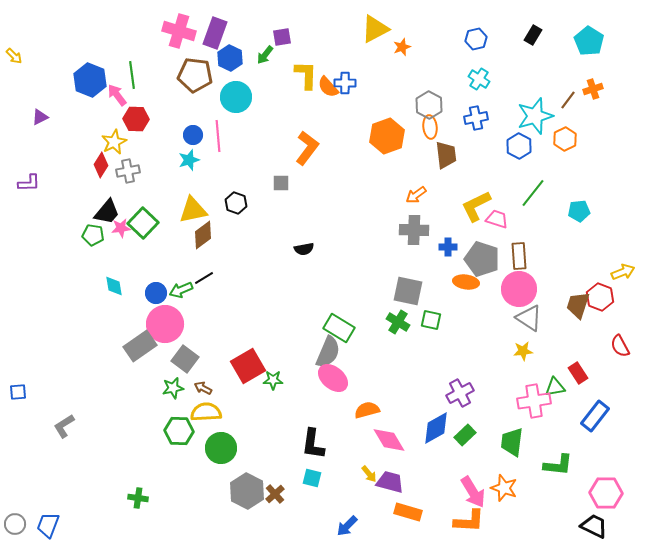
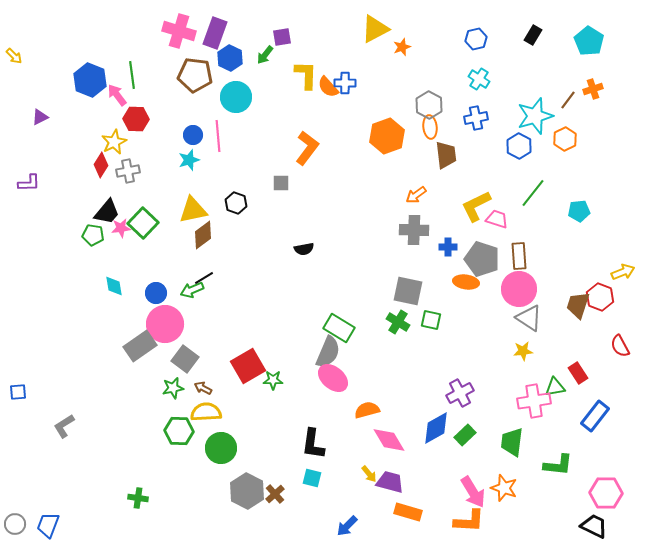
green arrow at (181, 290): moved 11 px right
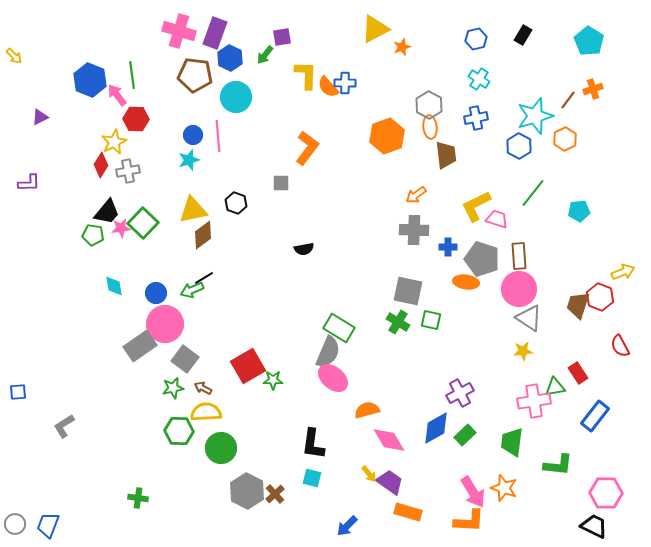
black rectangle at (533, 35): moved 10 px left
purple trapezoid at (390, 482): rotated 20 degrees clockwise
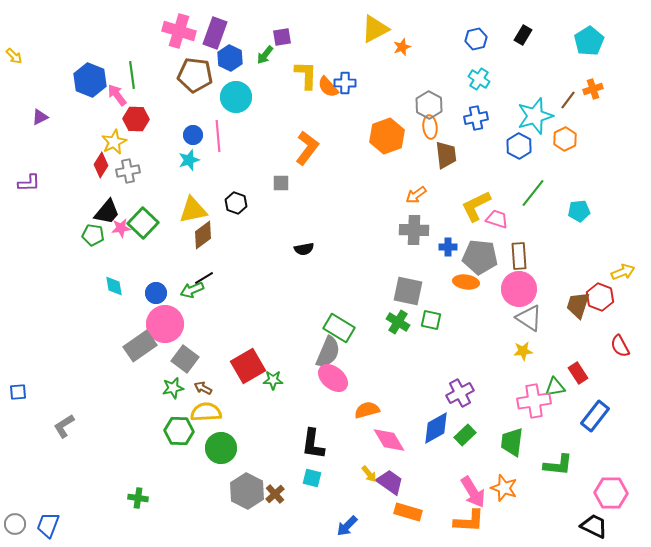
cyan pentagon at (589, 41): rotated 8 degrees clockwise
gray pentagon at (482, 259): moved 2 px left, 2 px up; rotated 12 degrees counterclockwise
pink hexagon at (606, 493): moved 5 px right
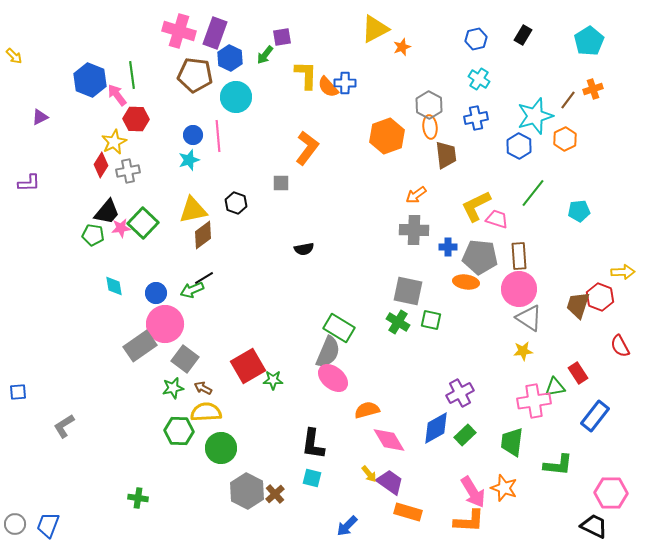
yellow arrow at (623, 272): rotated 20 degrees clockwise
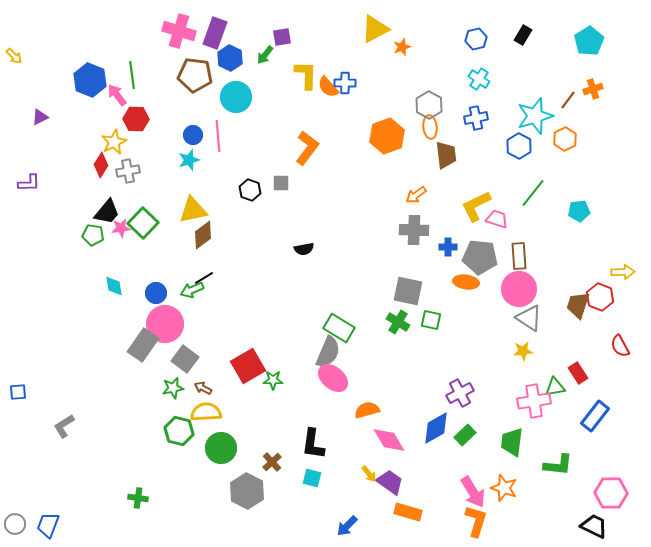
black hexagon at (236, 203): moved 14 px right, 13 px up
gray rectangle at (140, 346): moved 3 px right, 1 px up; rotated 20 degrees counterclockwise
green hexagon at (179, 431): rotated 12 degrees clockwise
brown cross at (275, 494): moved 3 px left, 32 px up
orange L-shape at (469, 521): moved 7 px right; rotated 76 degrees counterclockwise
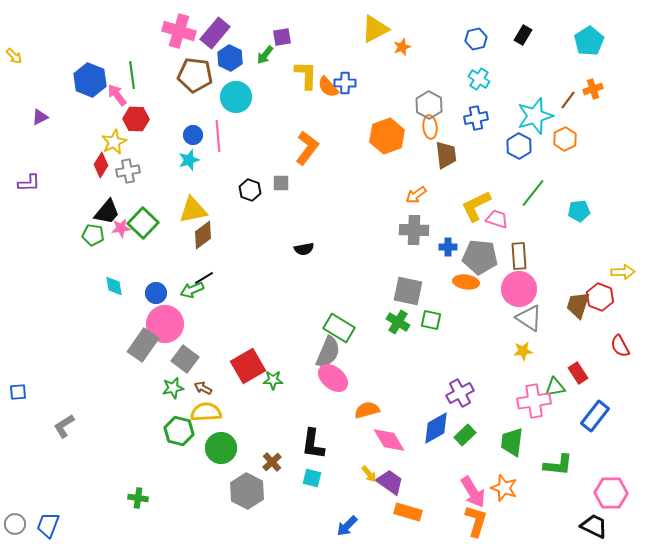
purple rectangle at (215, 33): rotated 20 degrees clockwise
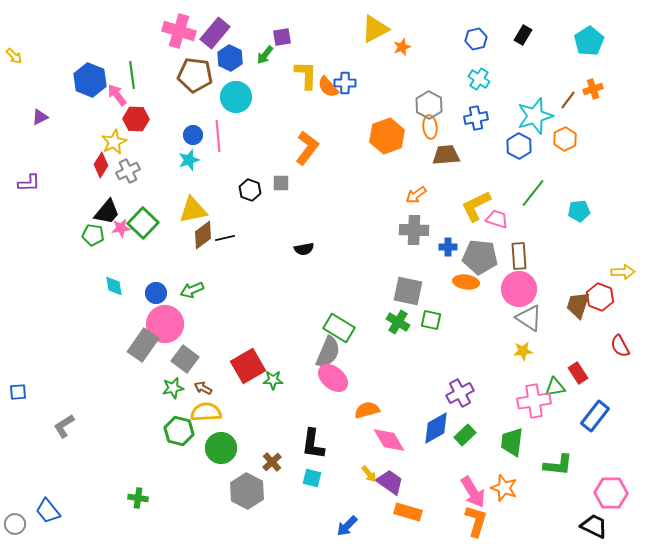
brown trapezoid at (446, 155): rotated 88 degrees counterclockwise
gray cross at (128, 171): rotated 15 degrees counterclockwise
black line at (204, 278): moved 21 px right, 40 px up; rotated 18 degrees clockwise
blue trapezoid at (48, 525): moved 14 px up; rotated 60 degrees counterclockwise
